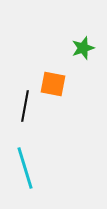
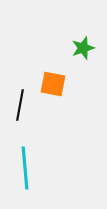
black line: moved 5 px left, 1 px up
cyan line: rotated 12 degrees clockwise
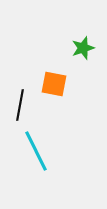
orange square: moved 1 px right
cyan line: moved 11 px right, 17 px up; rotated 21 degrees counterclockwise
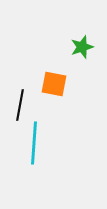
green star: moved 1 px left, 1 px up
cyan line: moved 2 px left, 8 px up; rotated 30 degrees clockwise
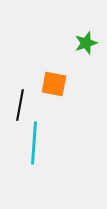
green star: moved 4 px right, 4 px up
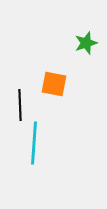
black line: rotated 12 degrees counterclockwise
